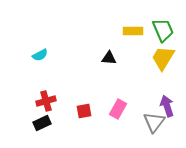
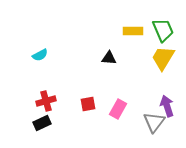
red square: moved 4 px right, 7 px up
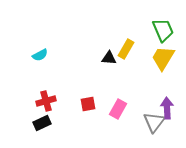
yellow rectangle: moved 7 px left, 18 px down; rotated 60 degrees counterclockwise
purple arrow: moved 2 px down; rotated 15 degrees clockwise
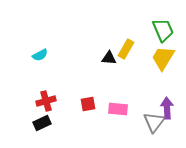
pink rectangle: rotated 66 degrees clockwise
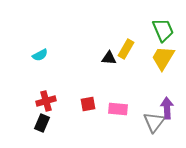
black rectangle: rotated 42 degrees counterclockwise
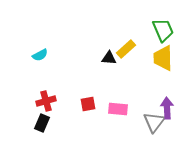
yellow rectangle: rotated 18 degrees clockwise
yellow trapezoid: rotated 32 degrees counterclockwise
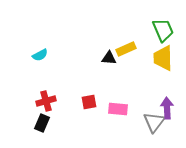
yellow rectangle: rotated 18 degrees clockwise
red square: moved 1 px right, 2 px up
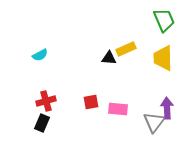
green trapezoid: moved 1 px right, 10 px up
red square: moved 2 px right
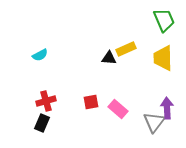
pink rectangle: rotated 36 degrees clockwise
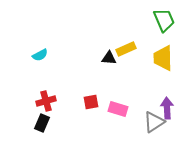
pink rectangle: rotated 24 degrees counterclockwise
gray triangle: rotated 20 degrees clockwise
